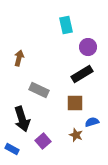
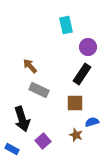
brown arrow: moved 11 px right, 8 px down; rotated 56 degrees counterclockwise
black rectangle: rotated 25 degrees counterclockwise
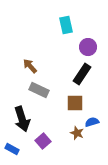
brown star: moved 1 px right, 2 px up
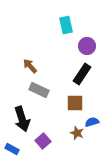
purple circle: moved 1 px left, 1 px up
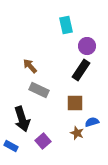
black rectangle: moved 1 px left, 4 px up
blue rectangle: moved 1 px left, 3 px up
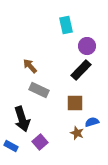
black rectangle: rotated 10 degrees clockwise
purple square: moved 3 px left, 1 px down
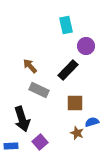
purple circle: moved 1 px left
black rectangle: moved 13 px left
blue rectangle: rotated 32 degrees counterclockwise
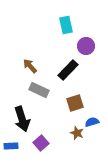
brown square: rotated 18 degrees counterclockwise
purple square: moved 1 px right, 1 px down
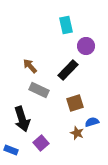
blue rectangle: moved 4 px down; rotated 24 degrees clockwise
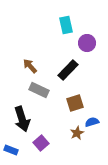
purple circle: moved 1 px right, 3 px up
brown star: rotated 24 degrees clockwise
